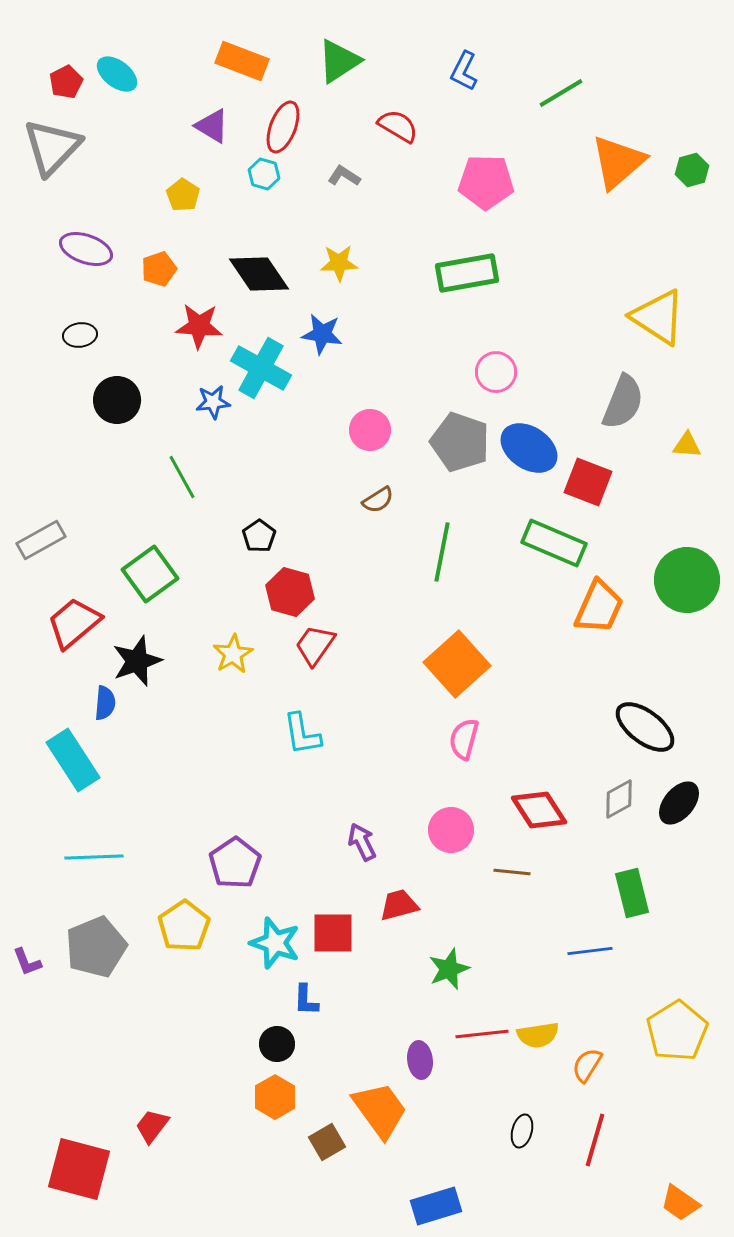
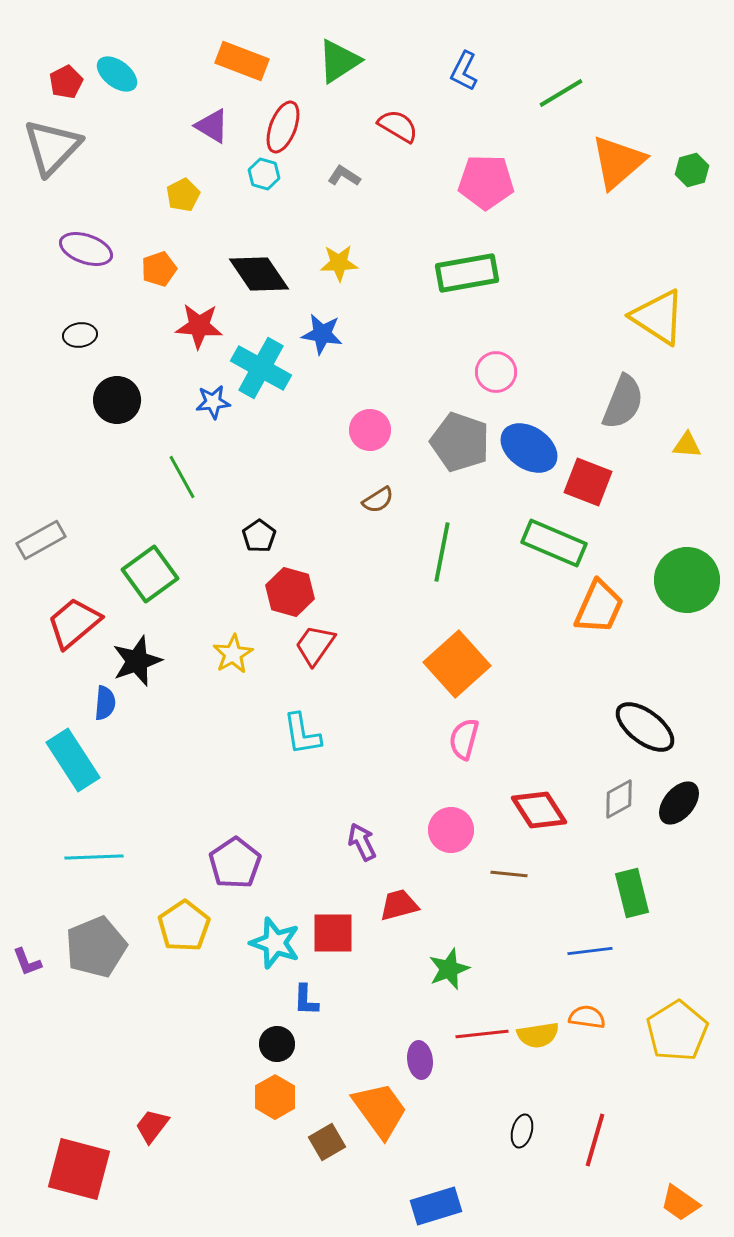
yellow pentagon at (183, 195): rotated 12 degrees clockwise
brown line at (512, 872): moved 3 px left, 2 px down
orange semicircle at (587, 1065): moved 48 px up; rotated 66 degrees clockwise
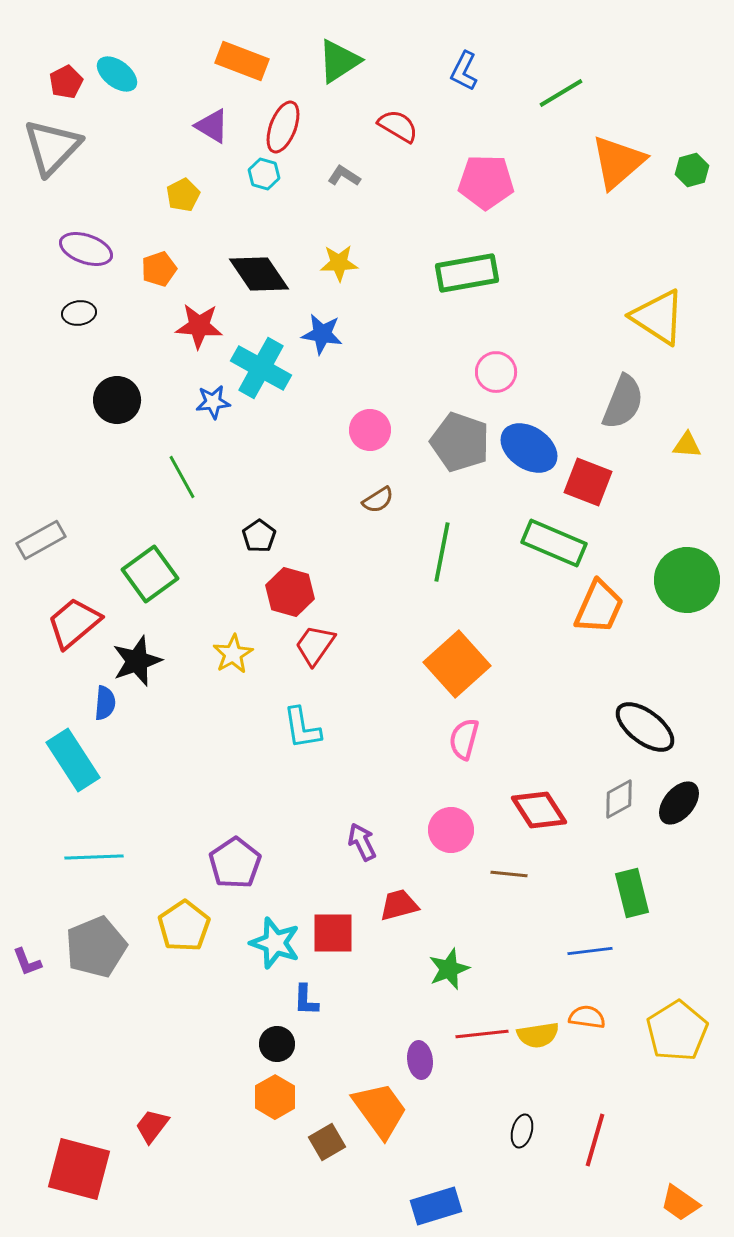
black ellipse at (80, 335): moved 1 px left, 22 px up
cyan L-shape at (302, 734): moved 6 px up
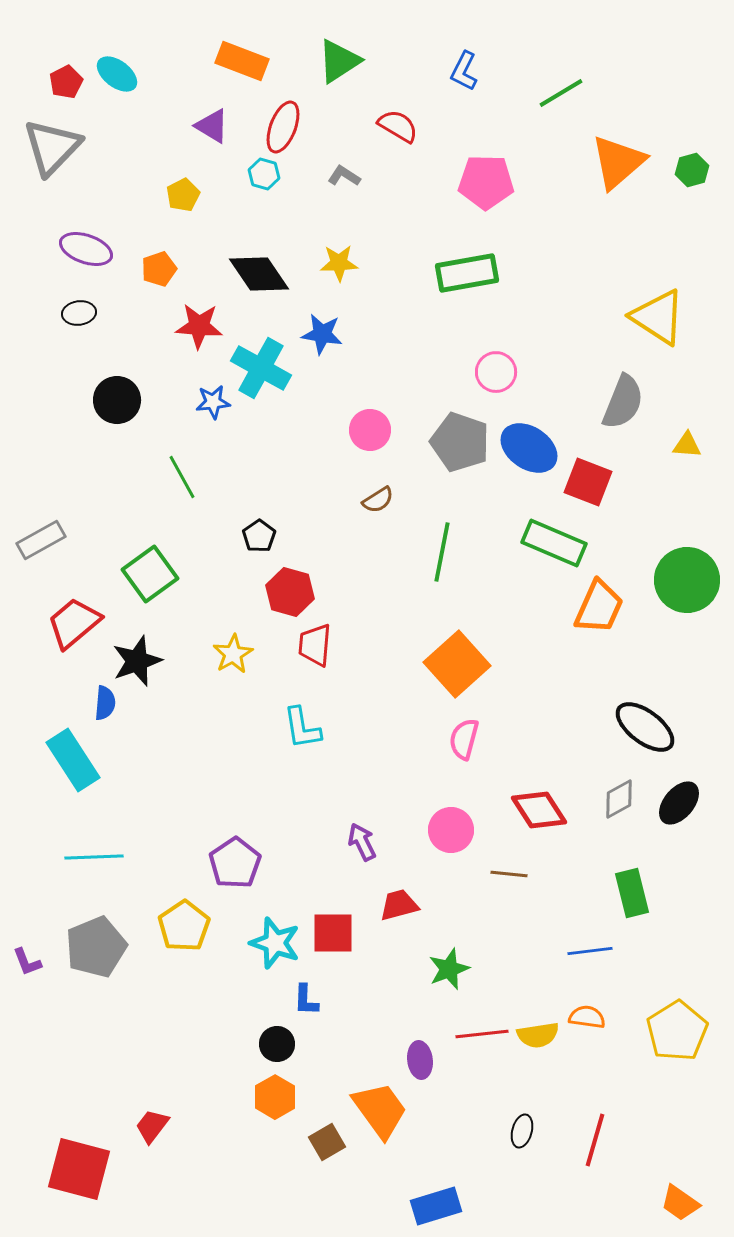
red trapezoid at (315, 645): rotated 30 degrees counterclockwise
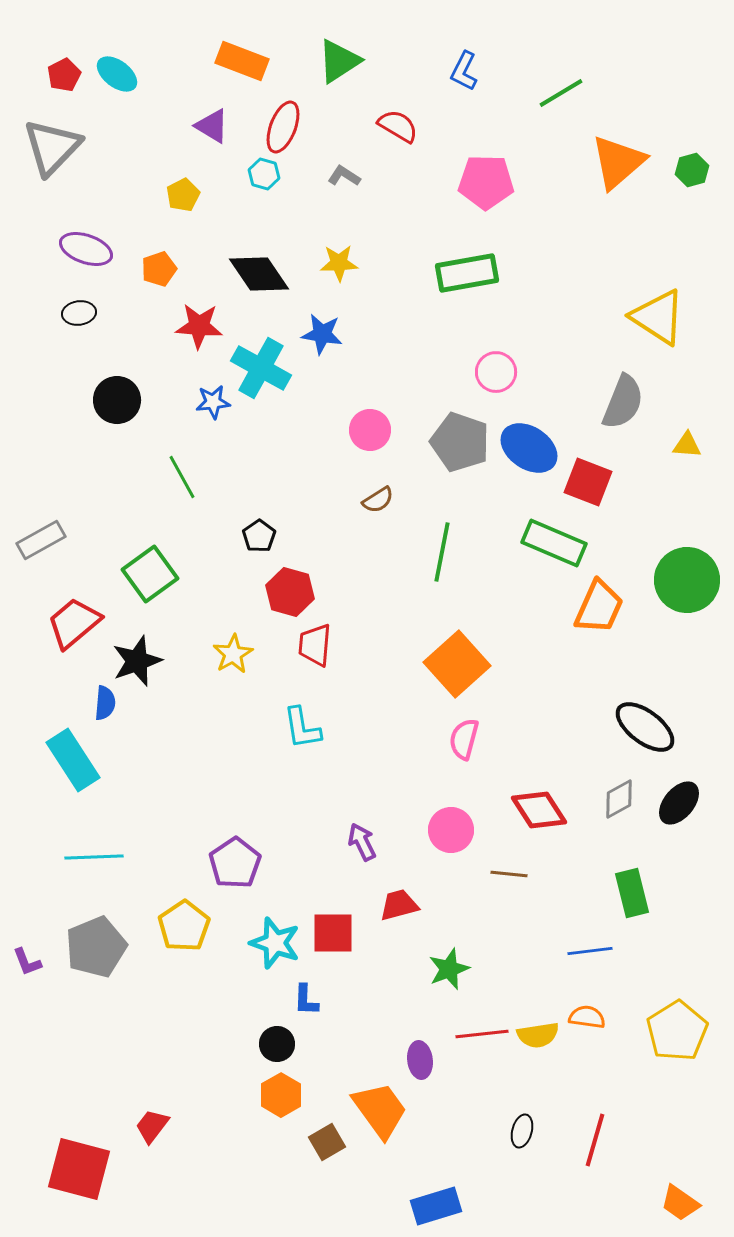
red pentagon at (66, 82): moved 2 px left, 7 px up
orange hexagon at (275, 1097): moved 6 px right, 2 px up
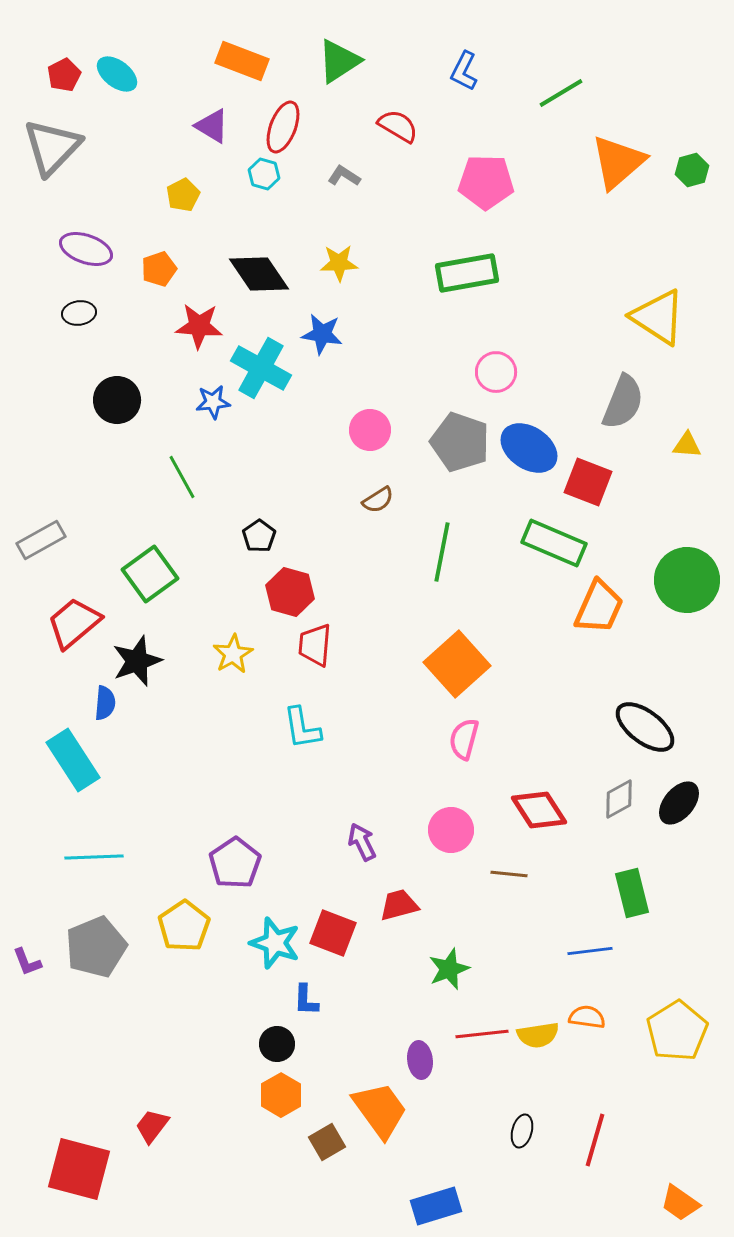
red square at (333, 933): rotated 21 degrees clockwise
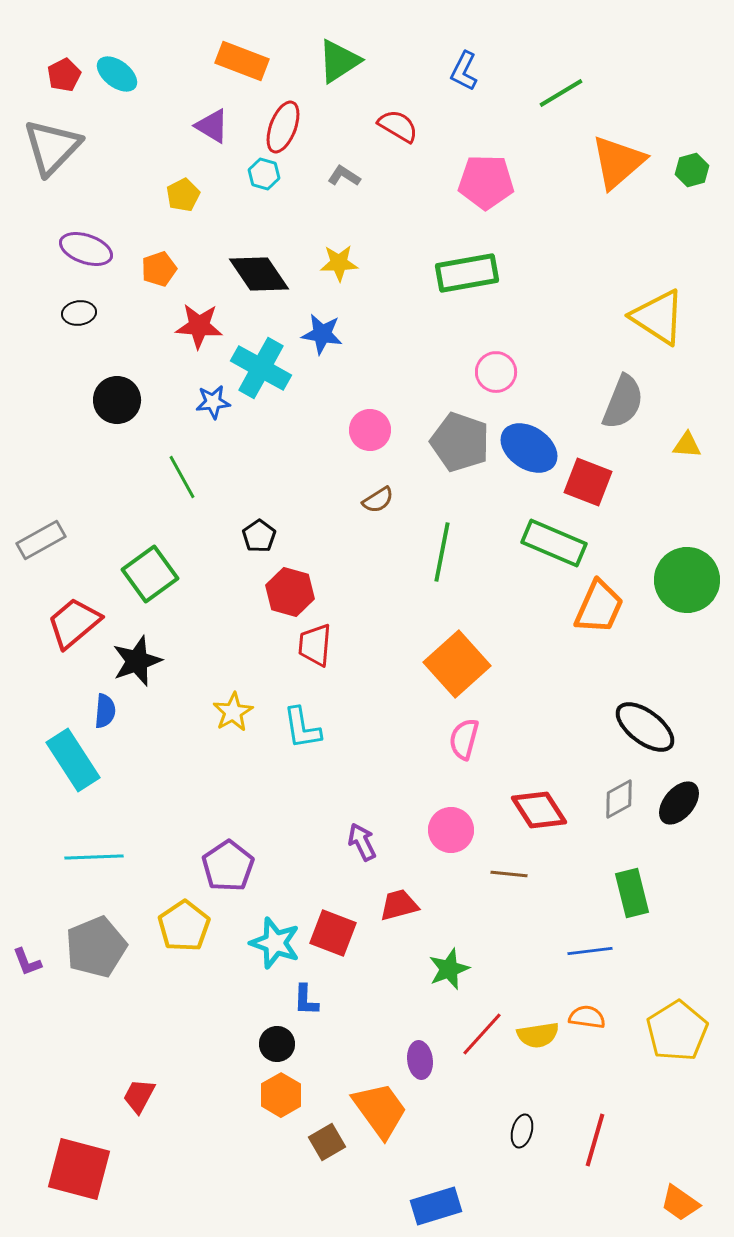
yellow star at (233, 654): moved 58 px down
blue semicircle at (105, 703): moved 8 px down
purple pentagon at (235, 863): moved 7 px left, 3 px down
red line at (482, 1034): rotated 42 degrees counterclockwise
red trapezoid at (152, 1126): moved 13 px left, 30 px up; rotated 9 degrees counterclockwise
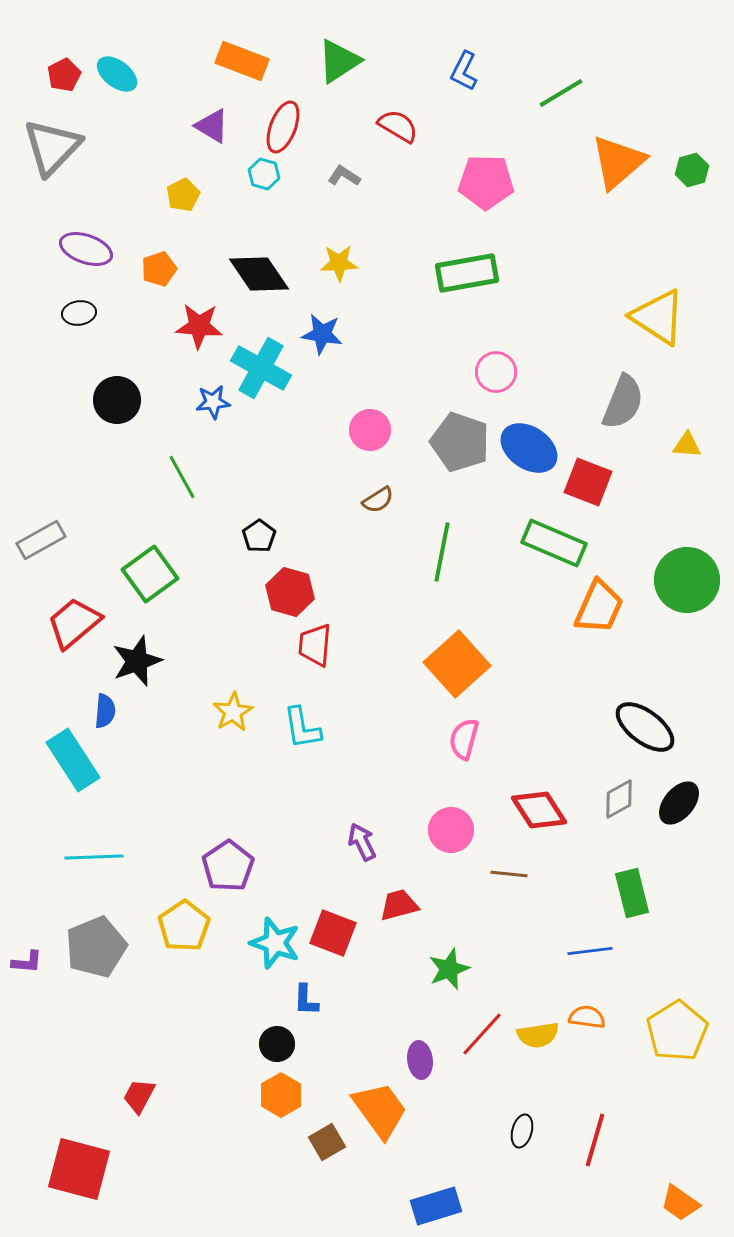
purple L-shape at (27, 962): rotated 64 degrees counterclockwise
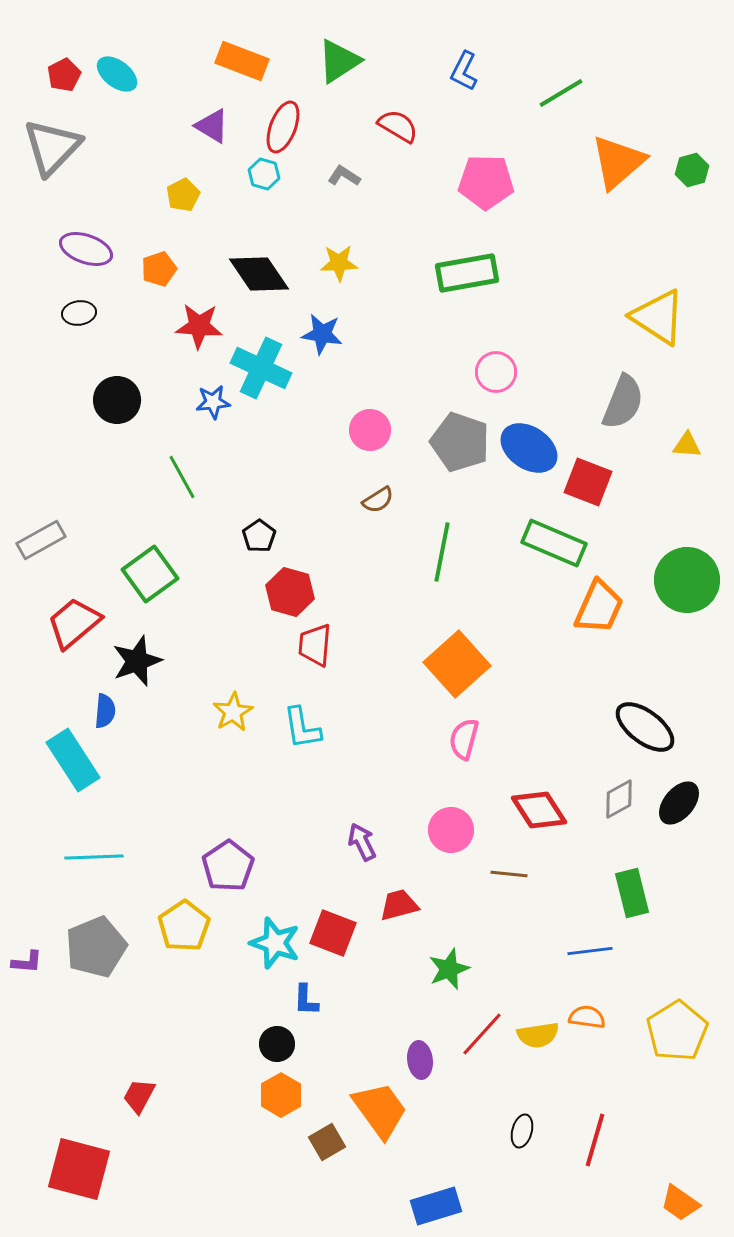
cyan cross at (261, 368): rotated 4 degrees counterclockwise
